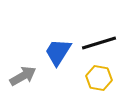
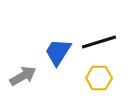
black line: moved 1 px up
yellow hexagon: rotated 10 degrees counterclockwise
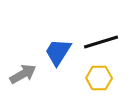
black line: moved 2 px right
gray arrow: moved 2 px up
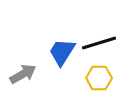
black line: moved 2 px left, 1 px down
blue trapezoid: moved 4 px right
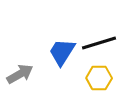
gray arrow: moved 3 px left
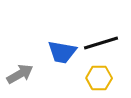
black line: moved 2 px right
blue trapezoid: rotated 112 degrees counterclockwise
